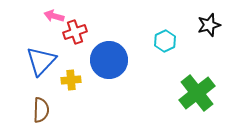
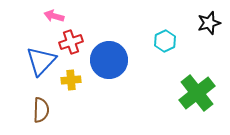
black star: moved 2 px up
red cross: moved 4 px left, 10 px down
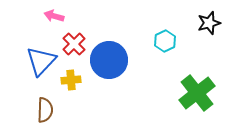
red cross: moved 3 px right, 2 px down; rotated 25 degrees counterclockwise
brown semicircle: moved 4 px right
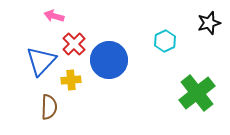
brown semicircle: moved 4 px right, 3 px up
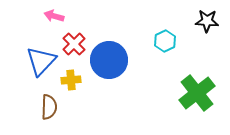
black star: moved 2 px left, 2 px up; rotated 20 degrees clockwise
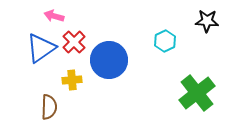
red cross: moved 2 px up
blue triangle: moved 13 px up; rotated 12 degrees clockwise
yellow cross: moved 1 px right
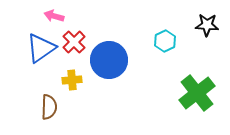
black star: moved 4 px down
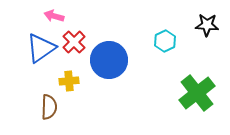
yellow cross: moved 3 px left, 1 px down
